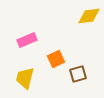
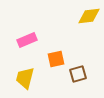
orange square: rotated 12 degrees clockwise
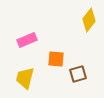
yellow diamond: moved 4 px down; rotated 45 degrees counterclockwise
orange square: rotated 18 degrees clockwise
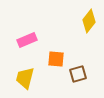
yellow diamond: moved 1 px down
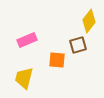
orange square: moved 1 px right, 1 px down
brown square: moved 29 px up
yellow trapezoid: moved 1 px left
